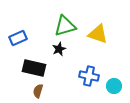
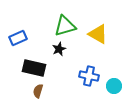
yellow triangle: rotated 10 degrees clockwise
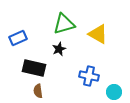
green triangle: moved 1 px left, 2 px up
cyan circle: moved 6 px down
brown semicircle: rotated 24 degrees counterclockwise
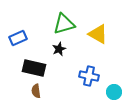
brown semicircle: moved 2 px left
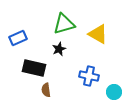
brown semicircle: moved 10 px right, 1 px up
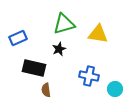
yellow triangle: rotated 20 degrees counterclockwise
cyan circle: moved 1 px right, 3 px up
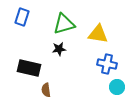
blue rectangle: moved 4 px right, 21 px up; rotated 48 degrees counterclockwise
black star: rotated 16 degrees clockwise
black rectangle: moved 5 px left
blue cross: moved 18 px right, 12 px up
cyan circle: moved 2 px right, 2 px up
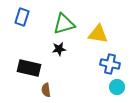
blue cross: moved 3 px right
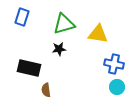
blue cross: moved 4 px right
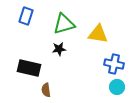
blue rectangle: moved 4 px right, 1 px up
